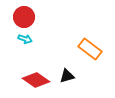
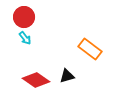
cyan arrow: moved 1 px up; rotated 32 degrees clockwise
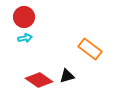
cyan arrow: rotated 64 degrees counterclockwise
red diamond: moved 3 px right
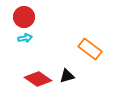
red diamond: moved 1 px left, 1 px up
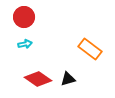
cyan arrow: moved 6 px down
black triangle: moved 1 px right, 3 px down
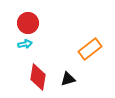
red circle: moved 4 px right, 6 px down
orange rectangle: rotated 75 degrees counterclockwise
red diamond: moved 2 px up; rotated 64 degrees clockwise
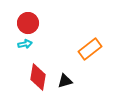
black triangle: moved 3 px left, 2 px down
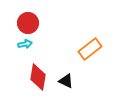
black triangle: moved 1 px right; rotated 42 degrees clockwise
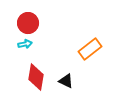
red diamond: moved 2 px left
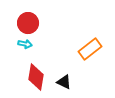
cyan arrow: rotated 24 degrees clockwise
black triangle: moved 2 px left, 1 px down
